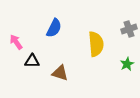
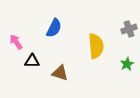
yellow semicircle: moved 2 px down
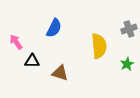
yellow semicircle: moved 3 px right
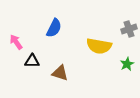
yellow semicircle: rotated 105 degrees clockwise
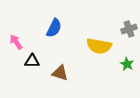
green star: rotated 16 degrees counterclockwise
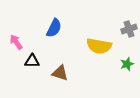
green star: rotated 24 degrees clockwise
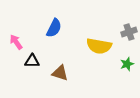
gray cross: moved 3 px down
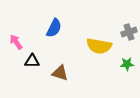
green star: rotated 16 degrees clockwise
